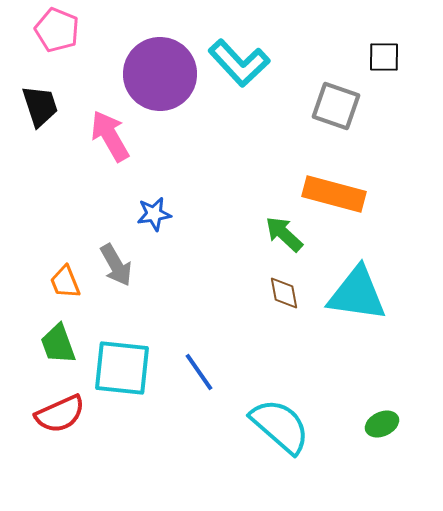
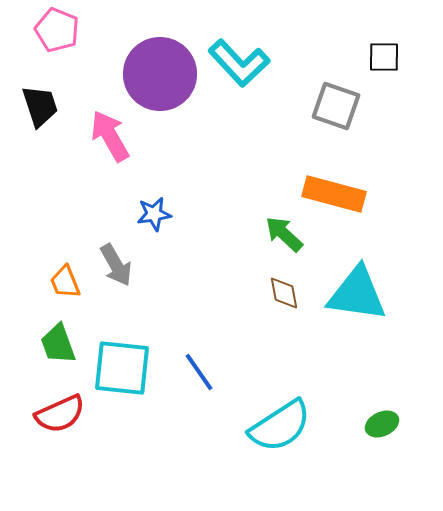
cyan semicircle: rotated 106 degrees clockwise
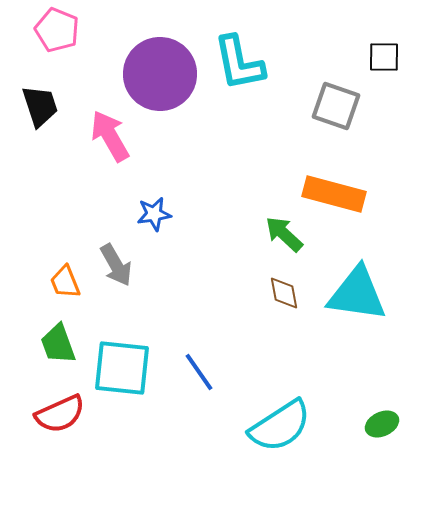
cyan L-shape: rotated 32 degrees clockwise
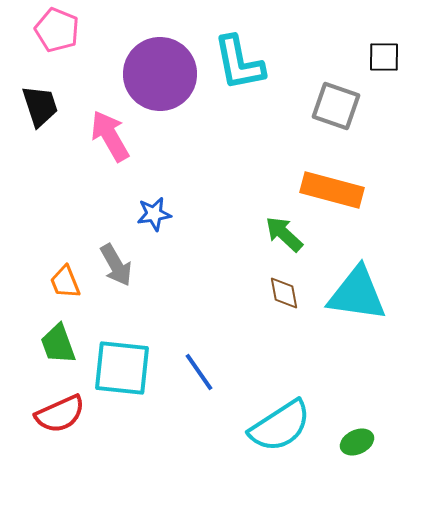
orange rectangle: moved 2 px left, 4 px up
green ellipse: moved 25 px left, 18 px down
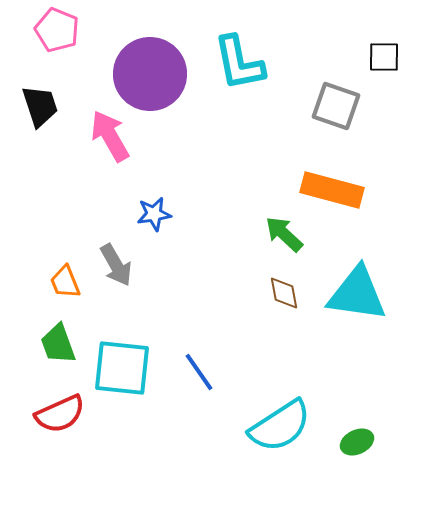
purple circle: moved 10 px left
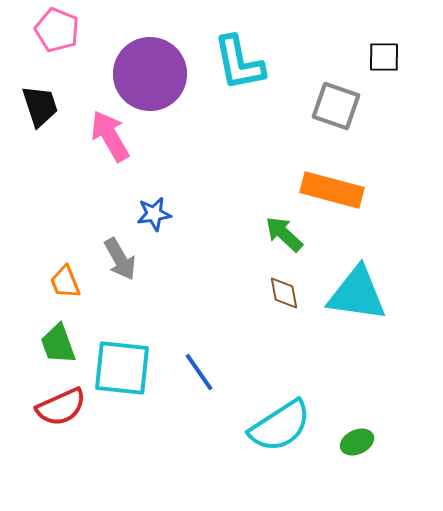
gray arrow: moved 4 px right, 6 px up
red semicircle: moved 1 px right, 7 px up
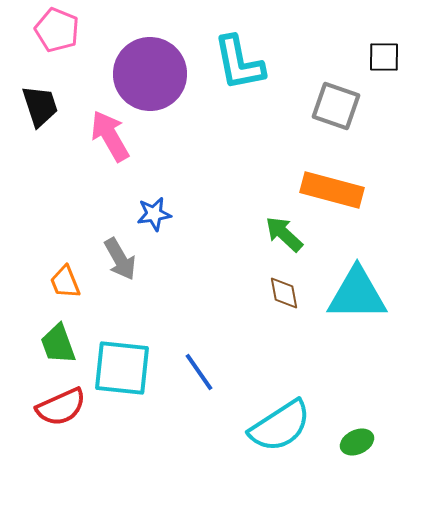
cyan triangle: rotated 8 degrees counterclockwise
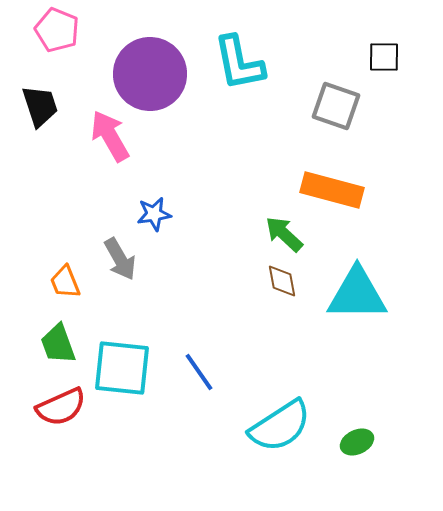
brown diamond: moved 2 px left, 12 px up
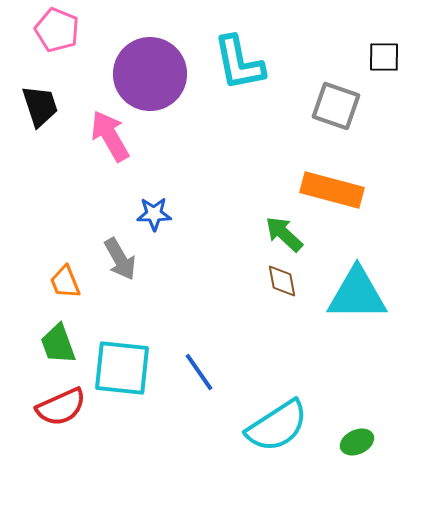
blue star: rotated 8 degrees clockwise
cyan semicircle: moved 3 px left
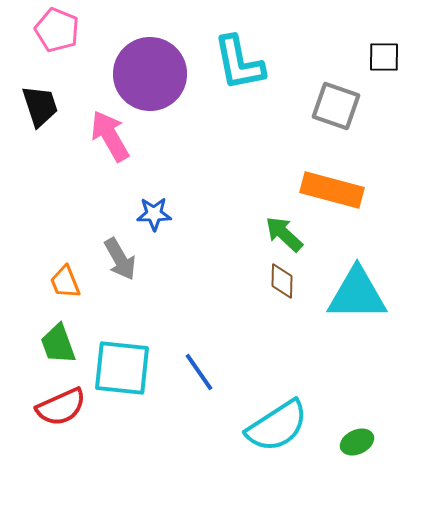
brown diamond: rotated 12 degrees clockwise
